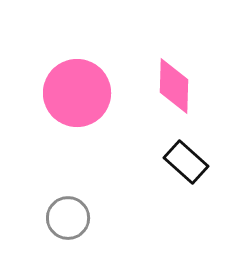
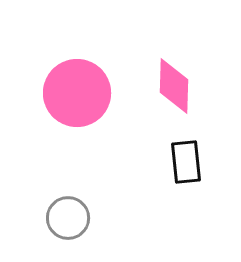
black rectangle: rotated 42 degrees clockwise
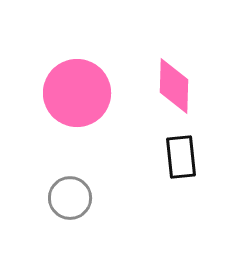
black rectangle: moved 5 px left, 5 px up
gray circle: moved 2 px right, 20 px up
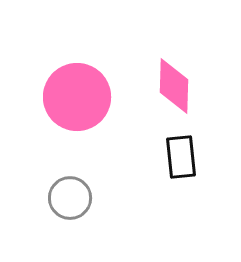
pink circle: moved 4 px down
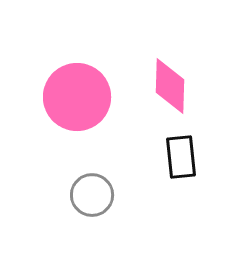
pink diamond: moved 4 px left
gray circle: moved 22 px right, 3 px up
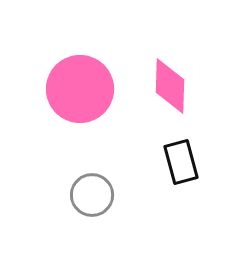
pink circle: moved 3 px right, 8 px up
black rectangle: moved 5 px down; rotated 9 degrees counterclockwise
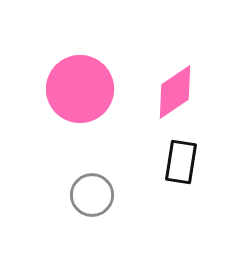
pink diamond: moved 5 px right, 6 px down; rotated 54 degrees clockwise
black rectangle: rotated 24 degrees clockwise
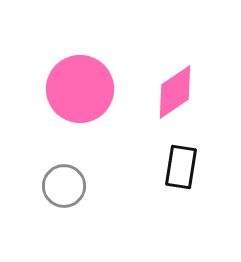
black rectangle: moved 5 px down
gray circle: moved 28 px left, 9 px up
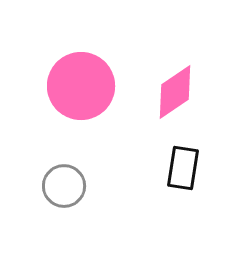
pink circle: moved 1 px right, 3 px up
black rectangle: moved 2 px right, 1 px down
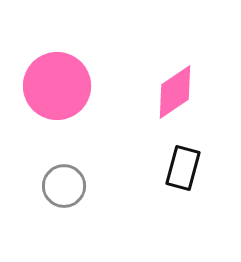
pink circle: moved 24 px left
black rectangle: rotated 6 degrees clockwise
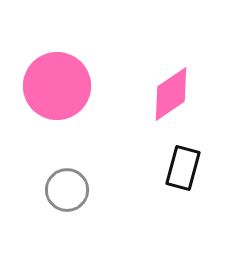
pink diamond: moved 4 px left, 2 px down
gray circle: moved 3 px right, 4 px down
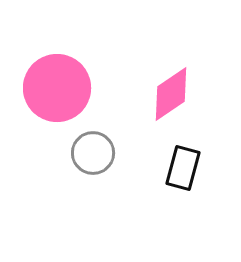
pink circle: moved 2 px down
gray circle: moved 26 px right, 37 px up
